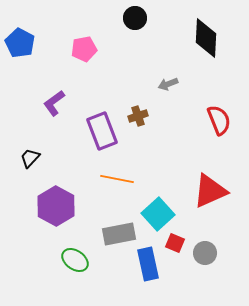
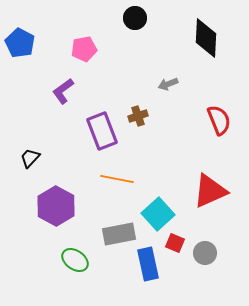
purple L-shape: moved 9 px right, 12 px up
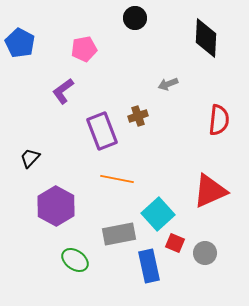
red semicircle: rotated 28 degrees clockwise
blue rectangle: moved 1 px right, 2 px down
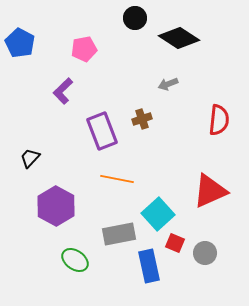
black diamond: moved 27 px left; rotated 60 degrees counterclockwise
purple L-shape: rotated 8 degrees counterclockwise
brown cross: moved 4 px right, 3 px down
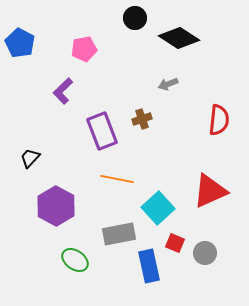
cyan square: moved 6 px up
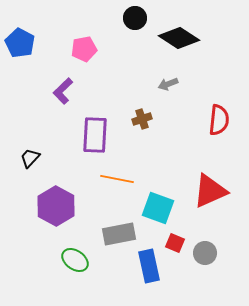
purple rectangle: moved 7 px left, 4 px down; rotated 24 degrees clockwise
cyan square: rotated 28 degrees counterclockwise
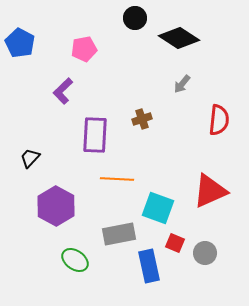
gray arrow: moved 14 px right; rotated 30 degrees counterclockwise
orange line: rotated 8 degrees counterclockwise
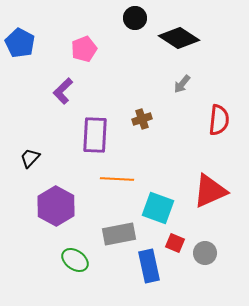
pink pentagon: rotated 10 degrees counterclockwise
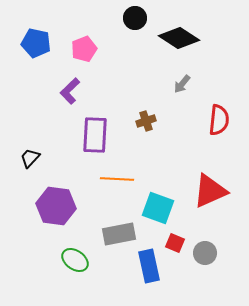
blue pentagon: moved 16 px right; rotated 16 degrees counterclockwise
purple L-shape: moved 7 px right
brown cross: moved 4 px right, 2 px down
purple hexagon: rotated 21 degrees counterclockwise
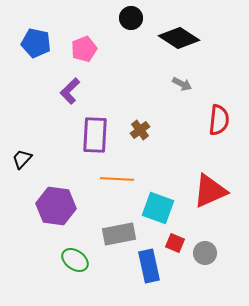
black circle: moved 4 px left
gray arrow: rotated 102 degrees counterclockwise
brown cross: moved 6 px left, 9 px down; rotated 18 degrees counterclockwise
black trapezoid: moved 8 px left, 1 px down
